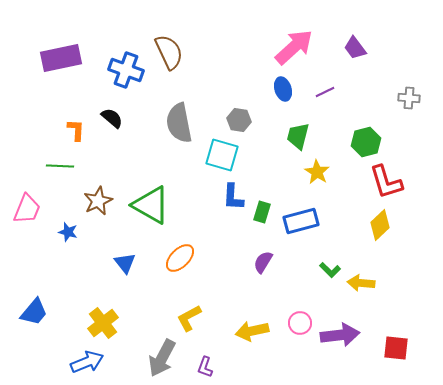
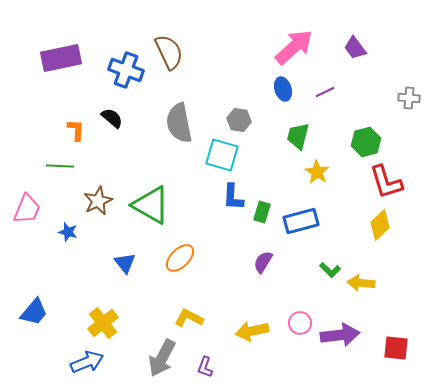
yellow L-shape at (189, 318): rotated 56 degrees clockwise
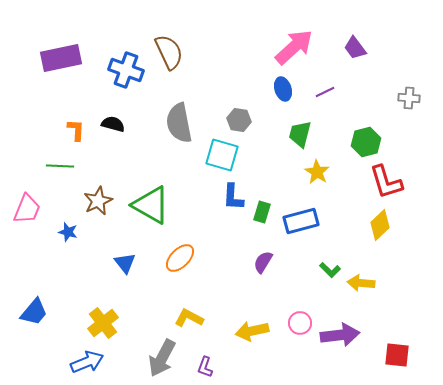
black semicircle at (112, 118): moved 1 px right, 6 px down; rotated 25 degrees counterclockwise
green trapezoid at (298, 136): moved 2 px right, 2 px up
red square at (396, 348): moved 1 px right, 7 px down
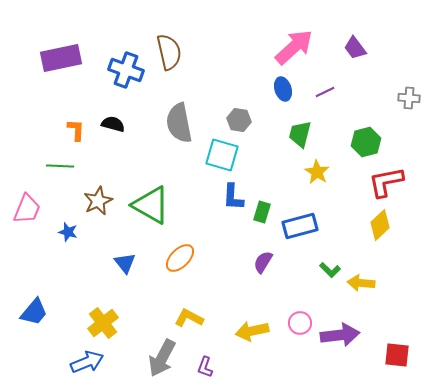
brown semicircle at (169, 52): rotated 12 degrees clockwise
red L-shape at (386, 182): rotated 96 degrees clockwise
blue rectangle at (301, 221): moved 1 px left, 5 px down
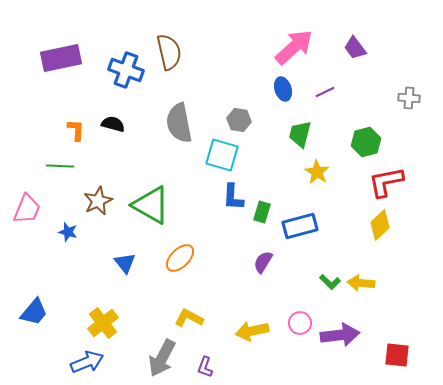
green L-shape at (330, 270): moved 12 px down
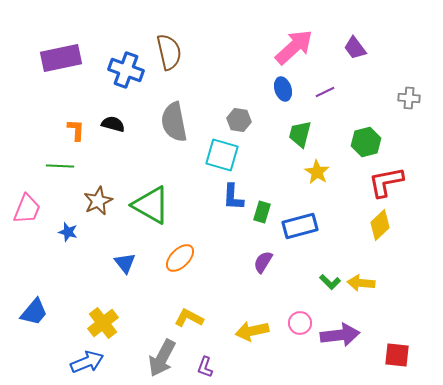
gray semicircle at (179, 123): moved 5 px left, 1 px up
